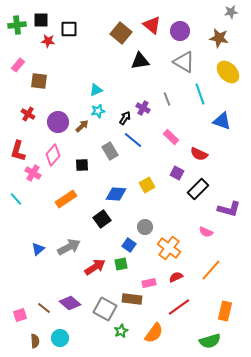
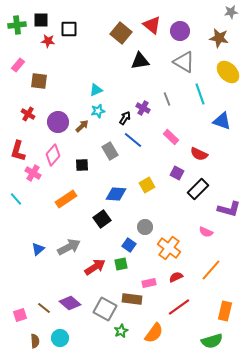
green semicircle at (210, 341): moved 2 px right
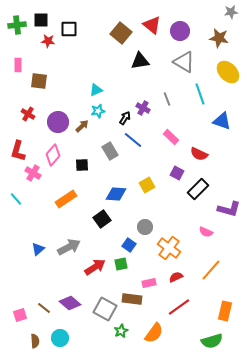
pink rectangle at (18, 65): rotated 40 degrees counterclockwise
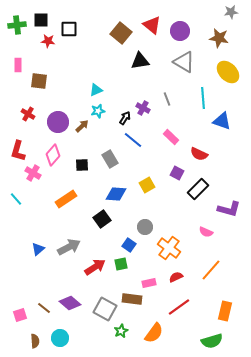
cyan line at (200, 94): moved 3 px right, 4 px down; rotated 15 degrees clockwise
gray rectangle at (110, 151): moved 8 px down
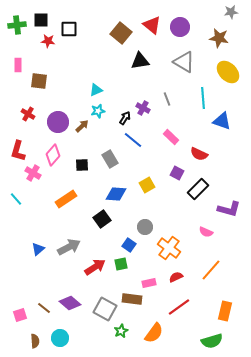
purple circle at (180, 31): moved 4 px up
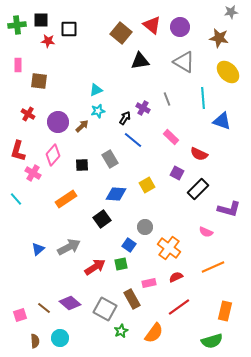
orange line at (211, 270): moved 2 px right, 3 px up; rotated 25 degrees clockwise
brown rectangle at (132, 299): rotated 54 degrees clockwise
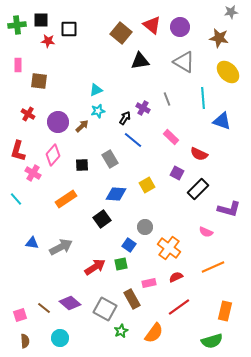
gray arrow at (69, 247): moved 8 px left
blue triangle at (38, 249): moved 6 px left, 6 px up; rotated 48 degrees clockwise
brown semicircle at (35, 341): moved 10 px left
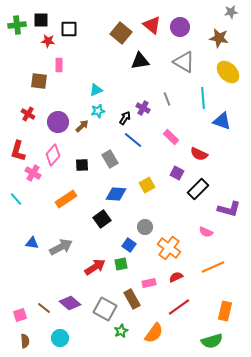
pink rectangle at (18, 65): moved 41 px right
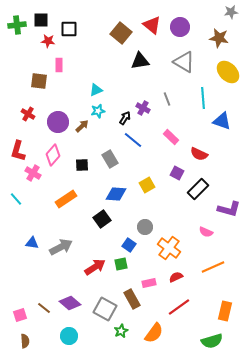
cyan circle at (60, 338): moved 9 px right, 2 px up
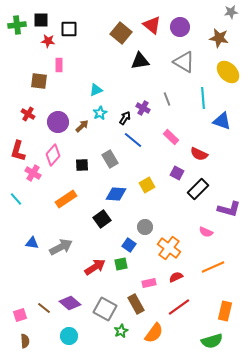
cyan star at (98, 111): moved 2 px right, 2 px down; rotated 16 degrees counterclockwise
brown rectangle at (132, 299): moved 4 px right, 5 px down
